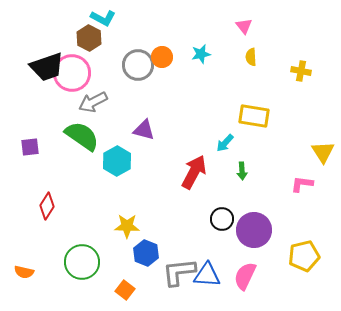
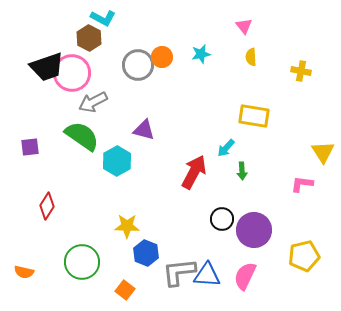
cyan arrow: moved 1 px right, 5 px down
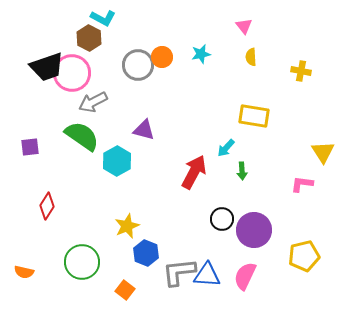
yellow star: rotated 25 degrees counterclockwise
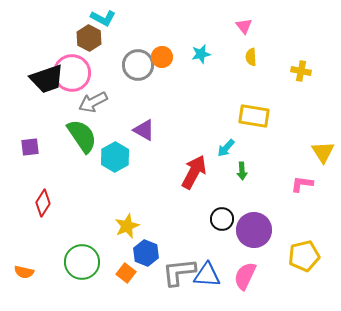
black trapezoid: moved 12 px down
purple triangle: rotated 15 degrees clockwise
green semicircle: rotated 21 degrees clockwise
cyan hexagon: moved 2 px left, 4 px up
red diamond: moved 4 px left, 3 px up
orange square: moved 1 px right, 17 px up
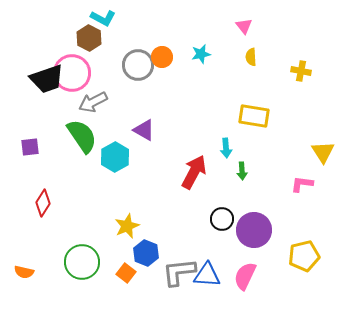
cyan arrow: rotated 48 degrees counterclockwise
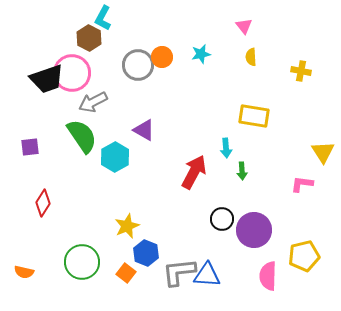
cyan L-shape: rotated 90 degrees clockwise
pink semicircle: moved 23 px right; rotated 24 degrees counterclockwise
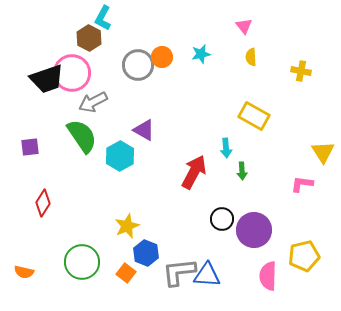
yellow rectangle: rotated 20 degrees clockwise
cyan hexagon: moved 5 px right, 1 px up
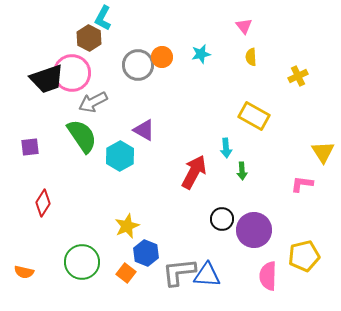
yellow cross: moved 3 px left, 5 px down; rotated 36 degrees counterclockwise
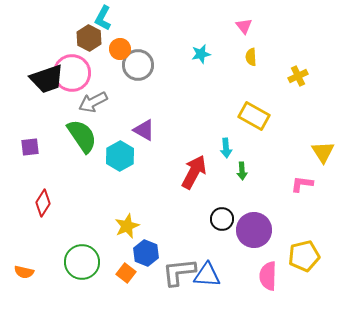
orange circle: moved 42 px left, 8 px up
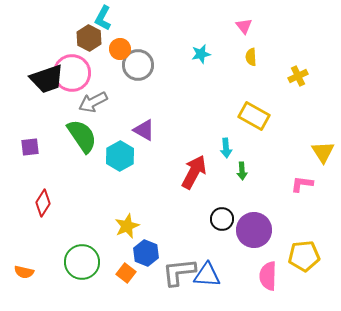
yellow pentagon: rotated 8 degrees clockwise
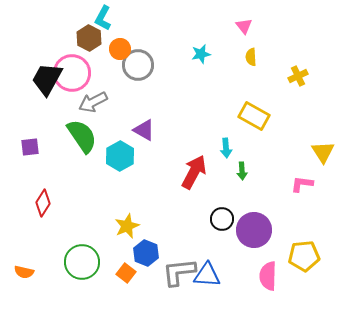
black trapezoid: rotated 138 degrees clockwise
